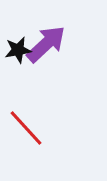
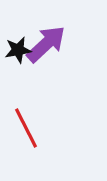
red line: rotated 15 degrees clockwise
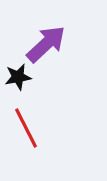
black star: moved 27 px down
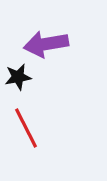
purple arrow: rotated 147 degrees counterclockwise
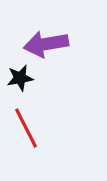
black star: moved 2 px right, 1 px down
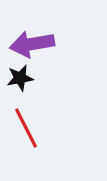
purple arrow: moved 14 px left
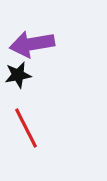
black star: moved 2 px left, 3 px up
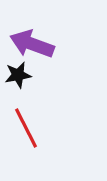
purple arrow: rotated 30 degrees clockwise
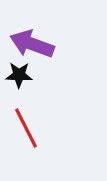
black star: moved 1 px right; rotated 12 degrees clockwise
